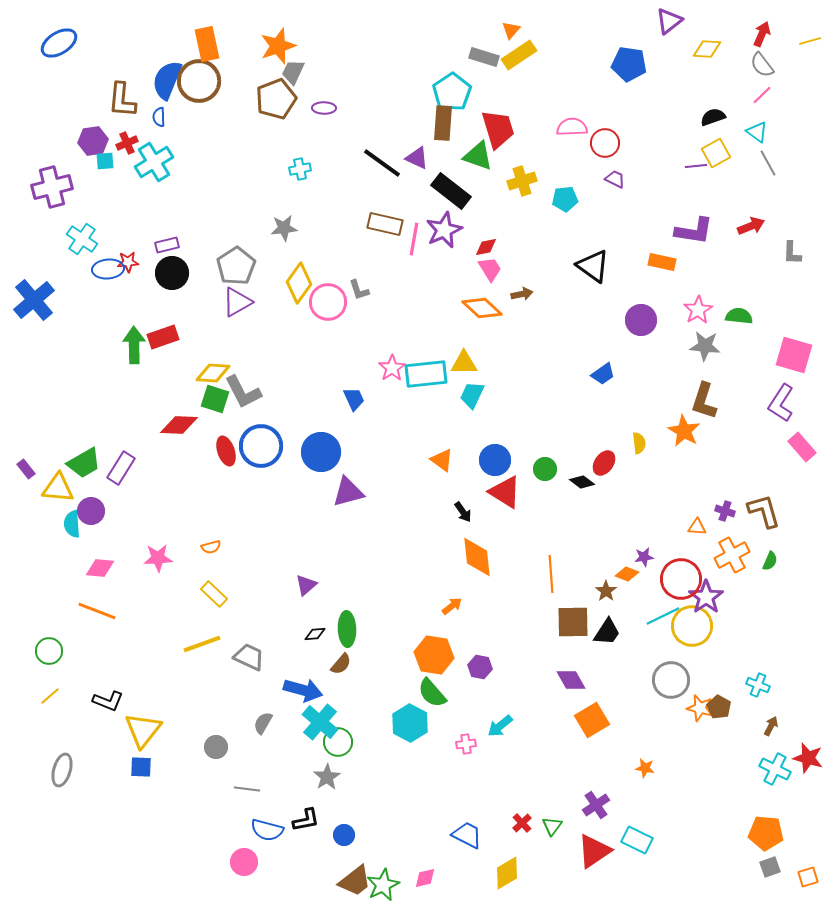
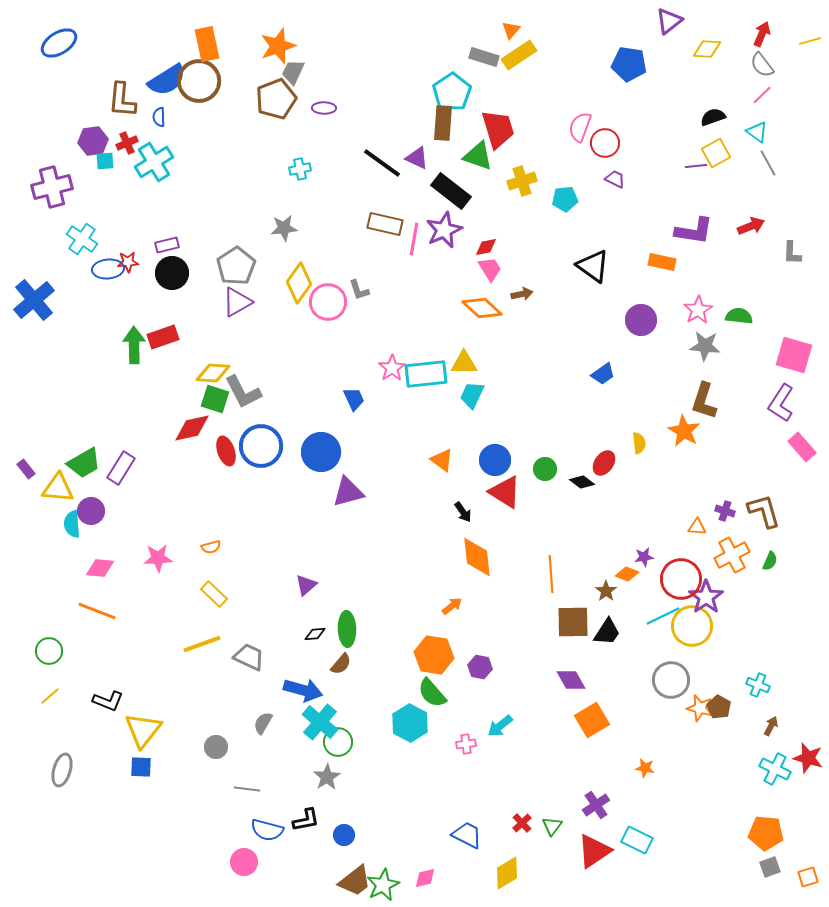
blue semicircle at (167, 80): rotated 144 degrees counterclockwise
pink semicircle at (572, 127): moved 8 px right; rotated 68 degrees counterclockwise
red diamond at (179, 425): moved 13 px right, 3 px down; rotated 15 degrees counterclockwise
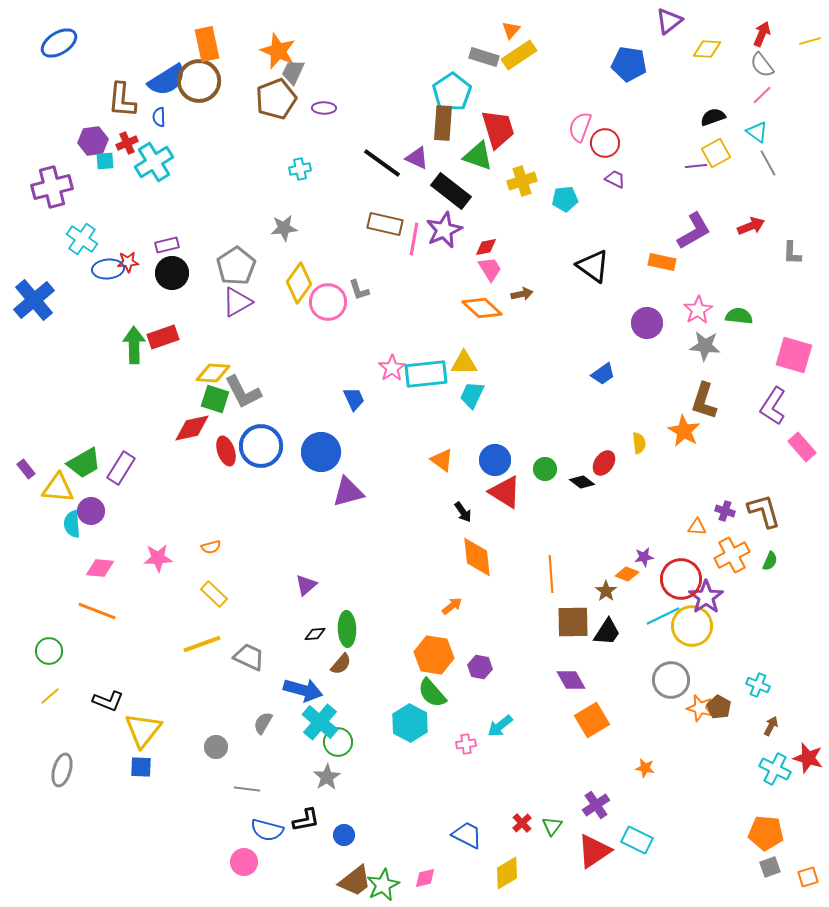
orange star at (278, 46): moved 5 px down; rotated 30 degrees counterclockwise
purple L-shape at (694, 231): rotated 39 degrees counterclockwise
purple circle at (641, 320): moved 6 px right, 3 px down
purple L-shape at (781, 403): moved 8 px left, 3 px down
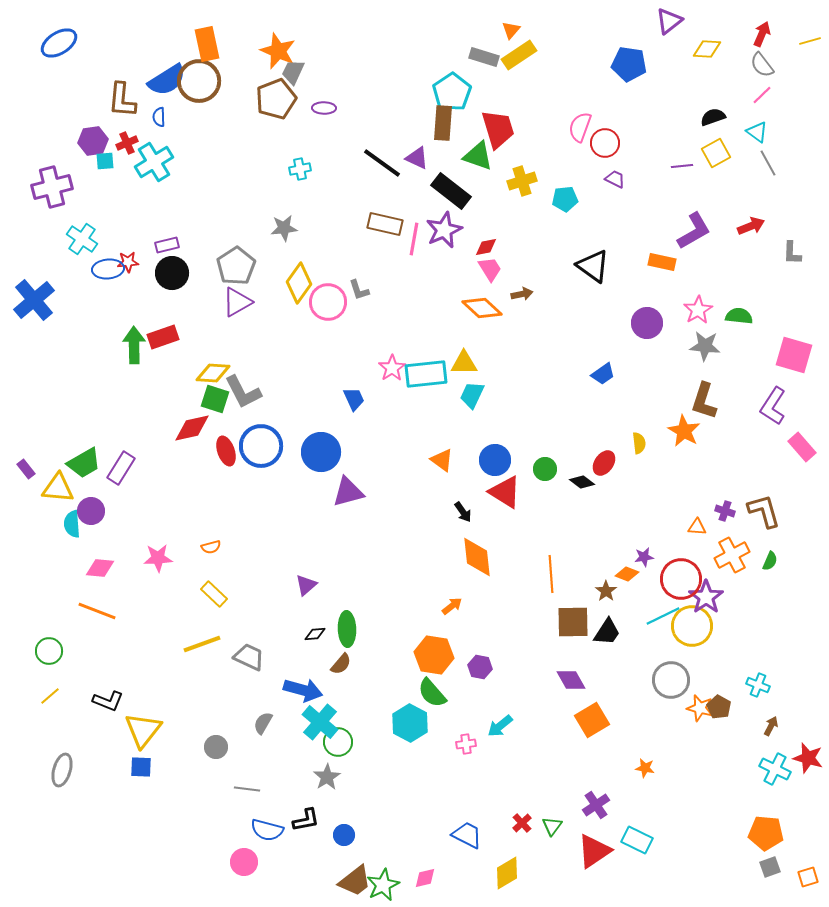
purple line at (696, 166): moved 14 px left
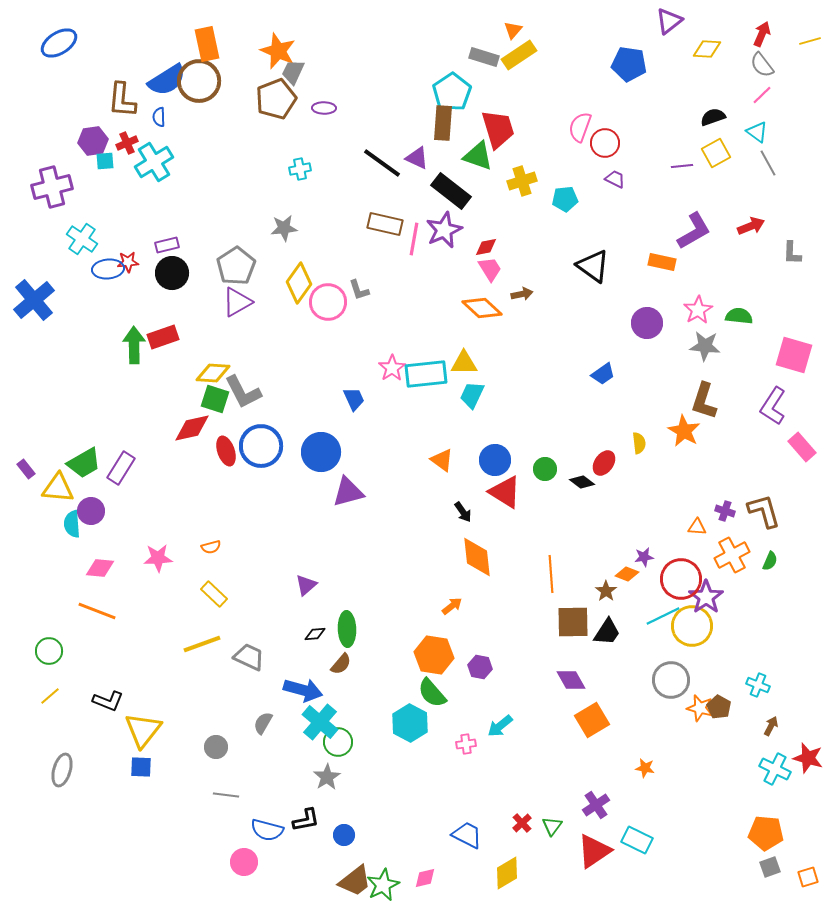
orange triangle at (511, 30): moved 2 px right
gray line at (247, 789): moved 21 px left, 6 px down
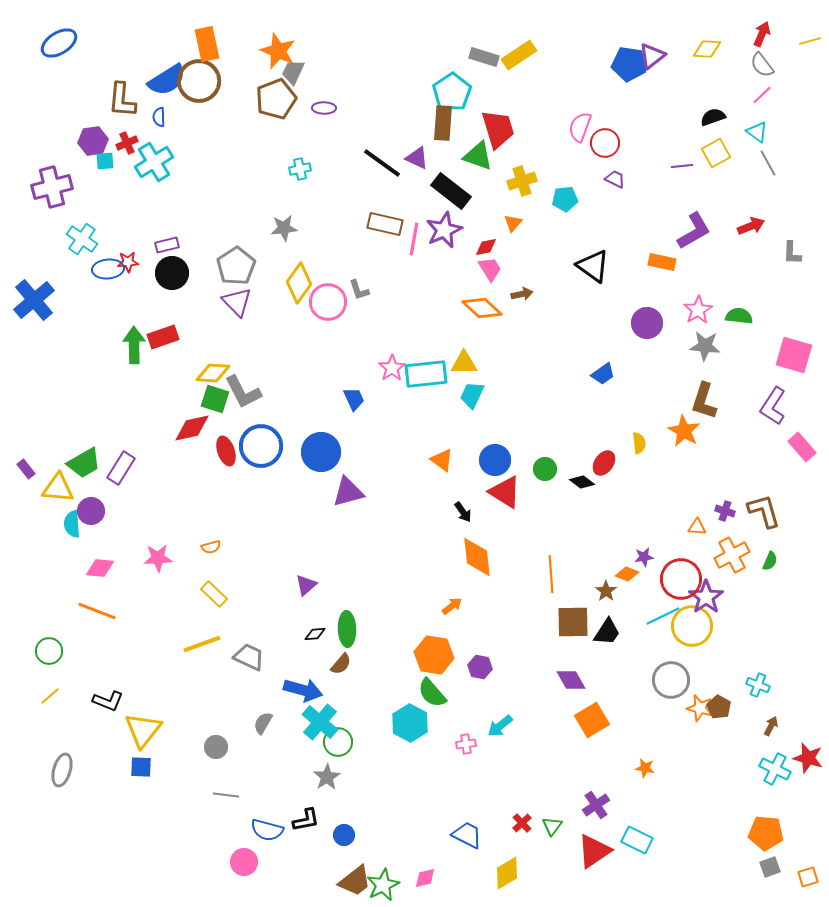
purple triangle at (669, 21): moved 17 px left, 35 px down
orange triangle at (513, 30): moved 193 px down
purple triangle at (237, 302): rotated 44 degrees counterclockwise
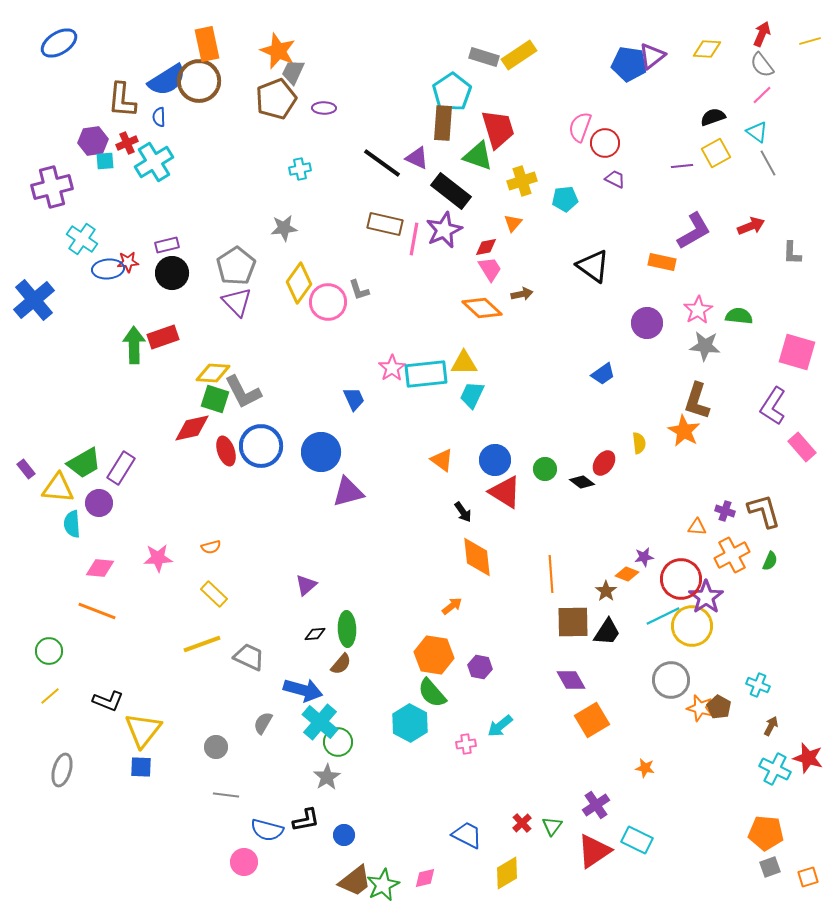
pink square at (794, 355): moved 3 px right, 3 px up
brown L-shape at (704, 401): moved 7 px left
purple circle at (91, 511): moved 8 px right, 8 px up
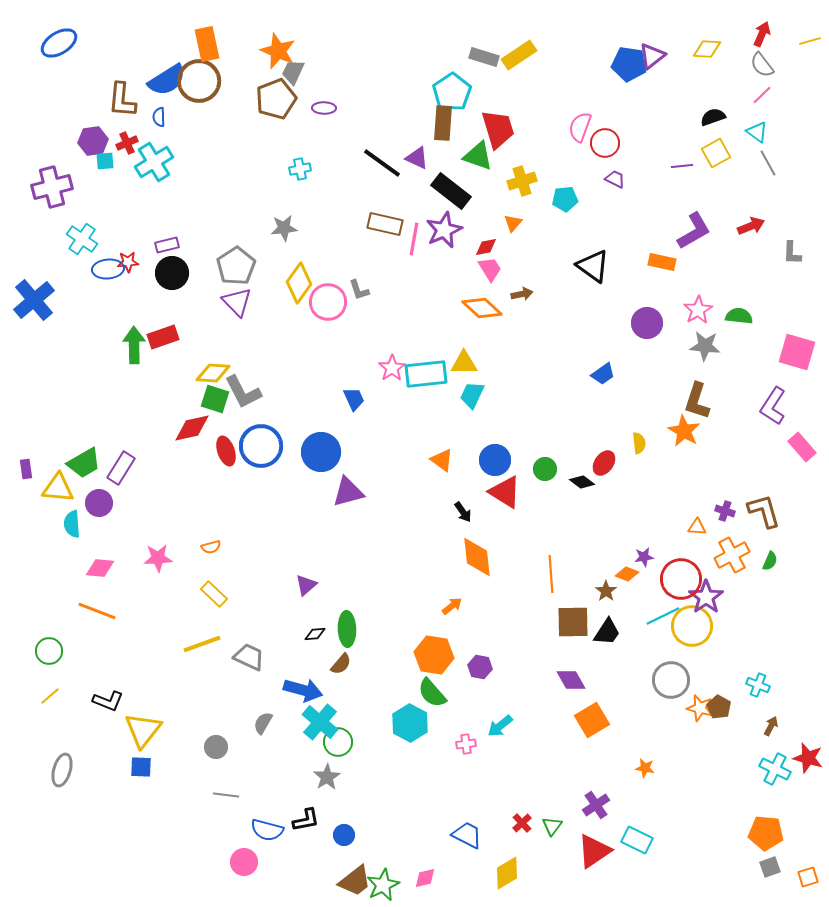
purple rectangle at (26, 469): rotated 30 degrees clockwise
